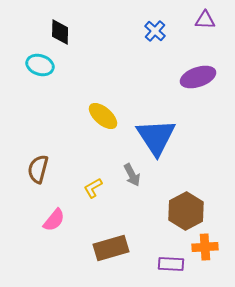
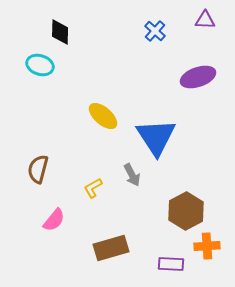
orange cross: moved 2 px right, 1 px up
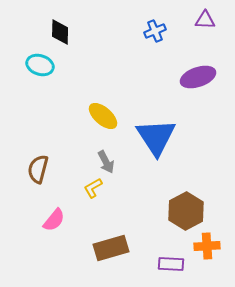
blue cross: rotated 25 degrees clockwise
gray arrow: moved 26 px left, 13 px up
